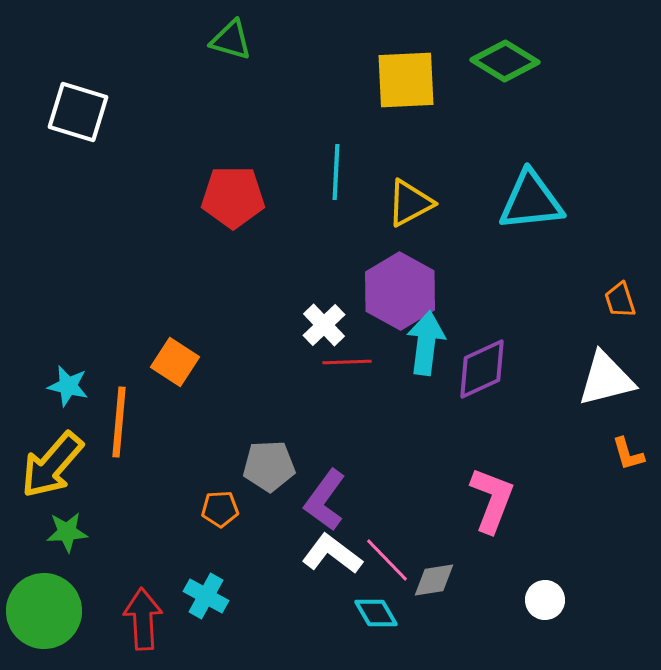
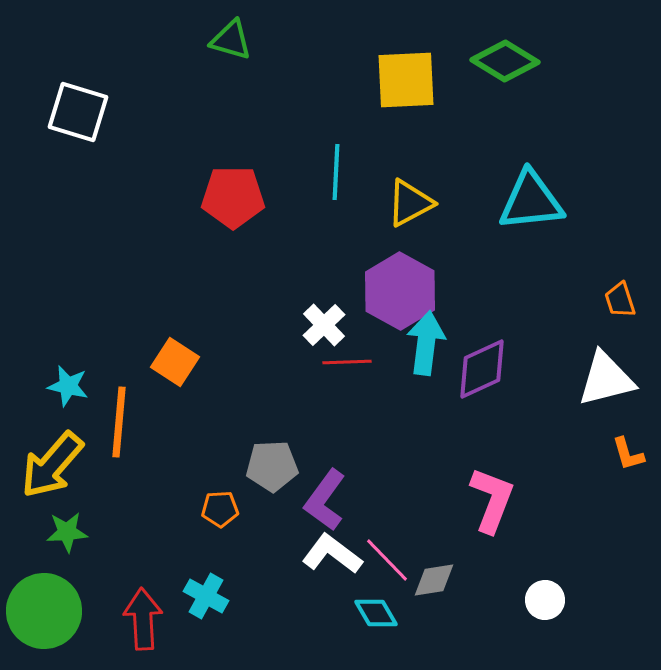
gray pentagon: moved 3 px right
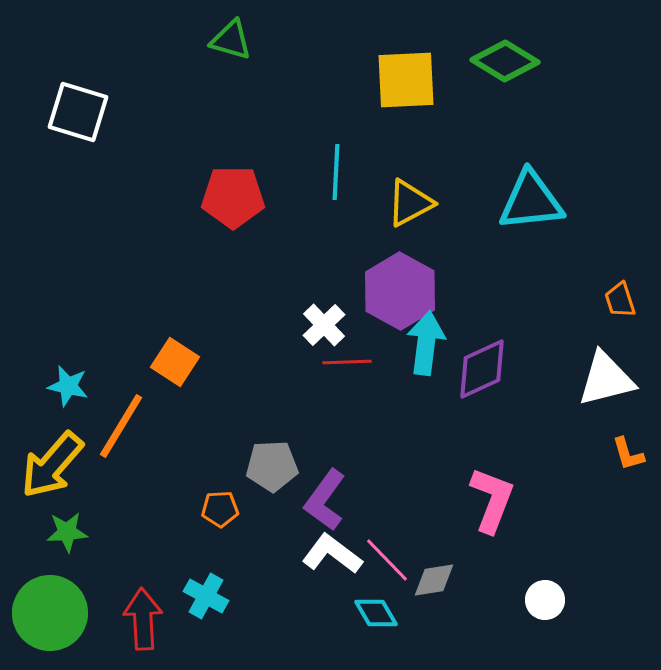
orange line: moved 2 px right, 4 px down; rotated 26 degrees clockwise
green circle: moved 6 px right, 2 px down
